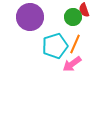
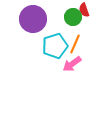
purple circle: moved 3 px right, 2 px down
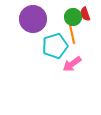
red semicircle: moved 1 px right, 4 px down
orange line: moved 3 px left, 10 px up; rotated 36 degrees counterclockwise
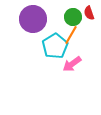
red semicircle: moved 4 px right, 1 px up
orange line: moved 1 px left, 1 px down; rotated 42 degrees clockwise
cyan pentagon: rotated 15 degrees counterclockwise
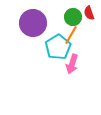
purple circle: moved 4 px down
cyan pentagon: moved 3 px right, 1 px down
pink arrow: rotated 36 degrees counterclockwise
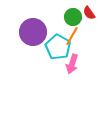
red semicircle: rotated 16 degrees counterclockwise
purple circle: moved 9 px down
orange line: moved 1 px right, 1 px down
cyan pentagon: rotated 10 degrees counterclockwise
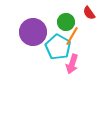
green circle: moved 7 px left, 5 px down
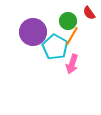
green circle: moved 2 px right, 1 px up
cyan pentagon: moved 3 px left
